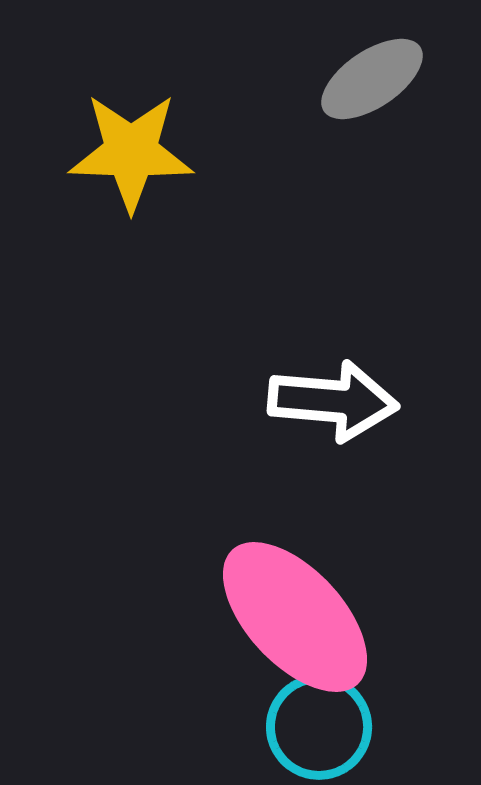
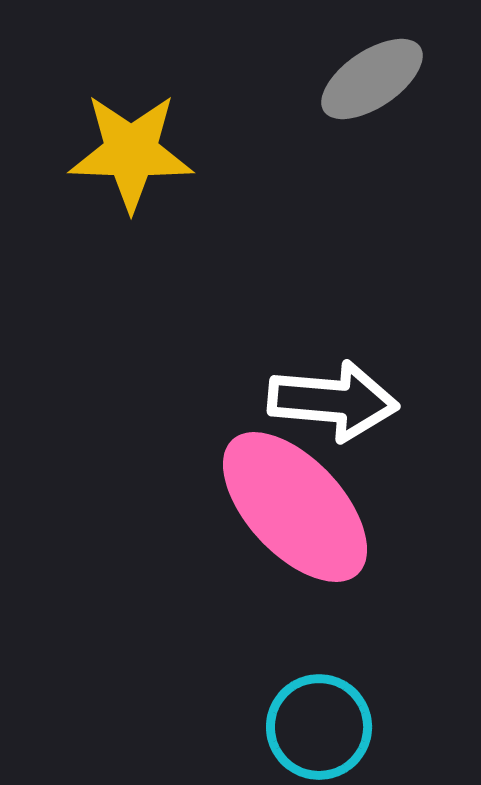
pink ellipse: moved 110 px up
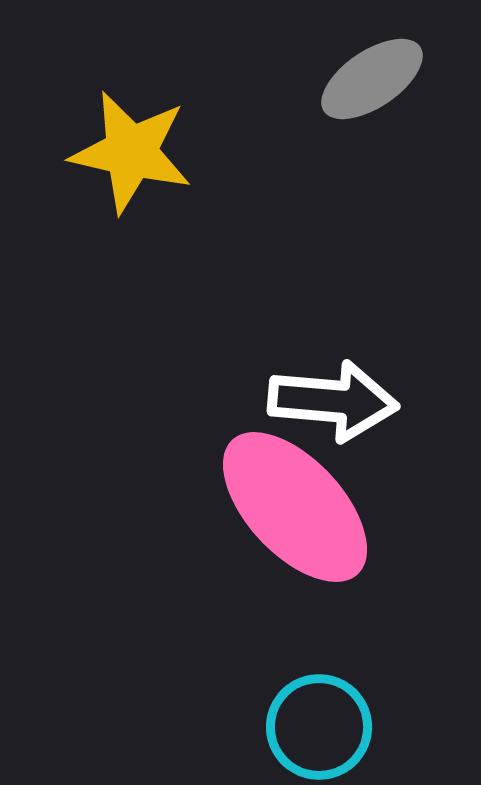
yellow star: rotated 11 degrees clockwise
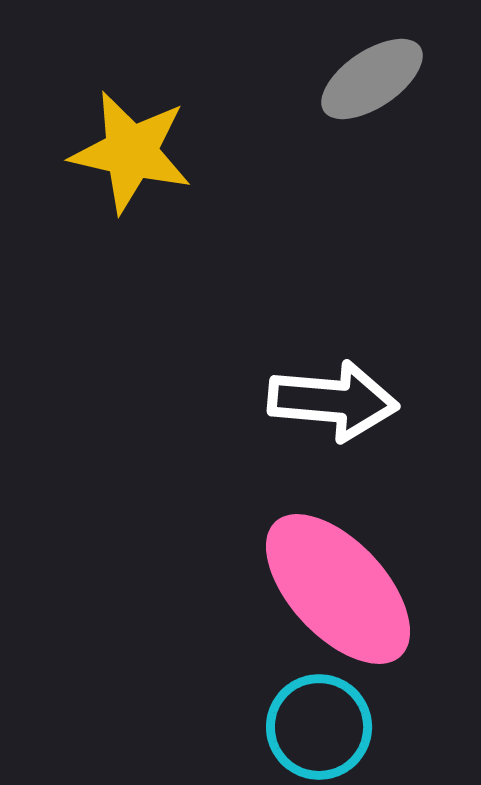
pink ellipse: moved 43 px right, 82 px down
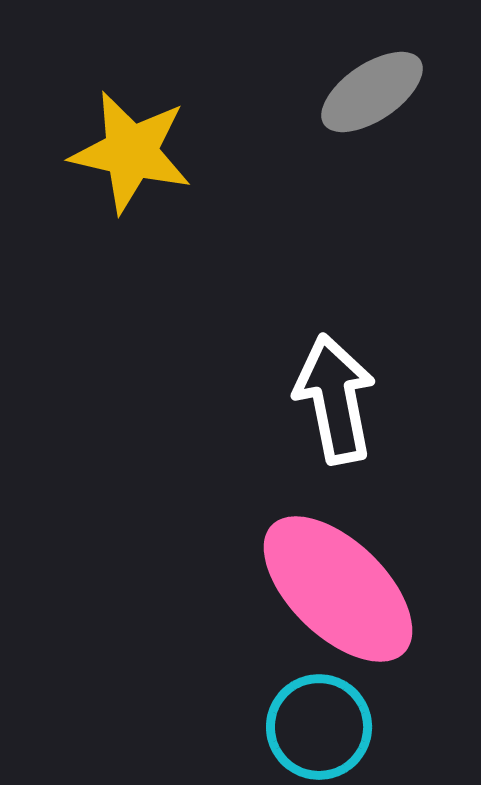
gray ellipse: moved 13 px down
white arrow: moved 2 px right, 2 px up; rotated 106 degrees counterclockwise
pink ellipse: rotated 3 degrees counterclockwise
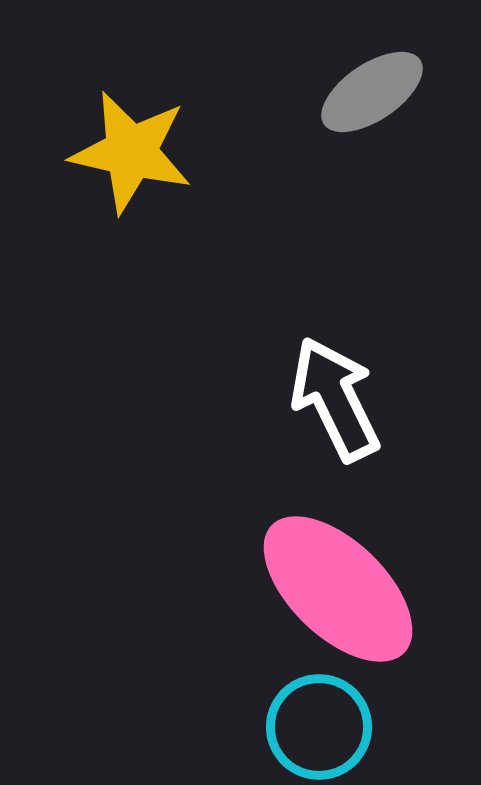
white arrow: rotated 15 degrees counterclockwise
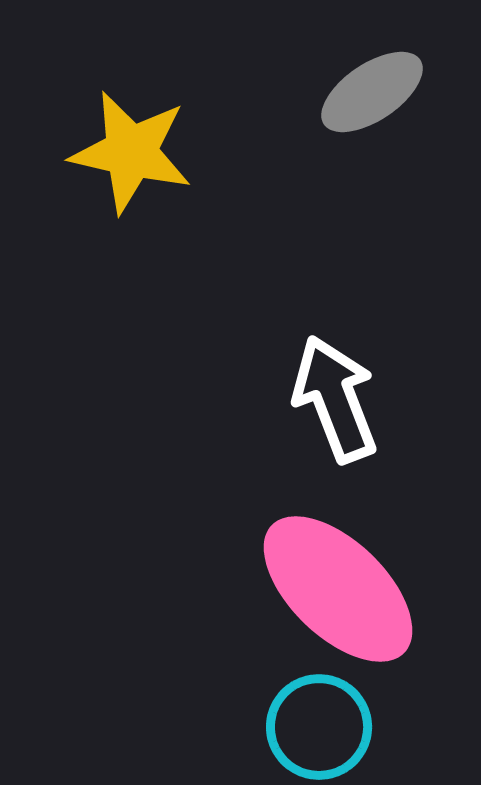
white arrow: rotated 5 degrees clockwise
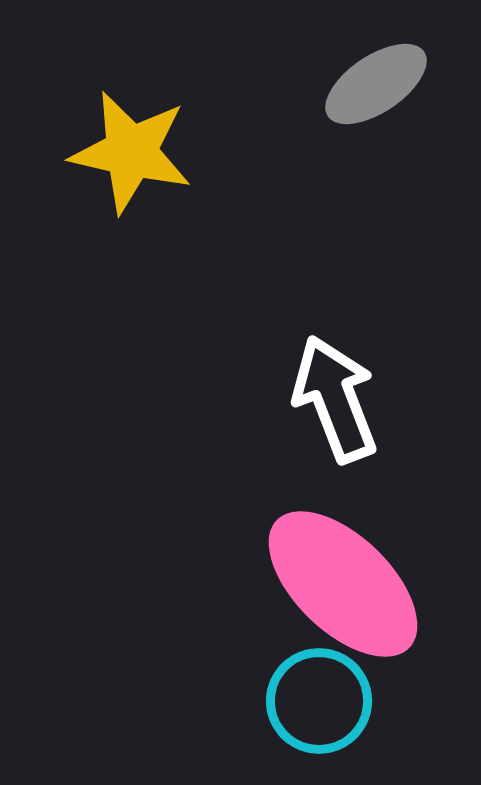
gray ellipse: moved 4 px right, 8 px up
pink ellipse: moved 5 px right, 5 px up
cyan circle: moved 26 px up
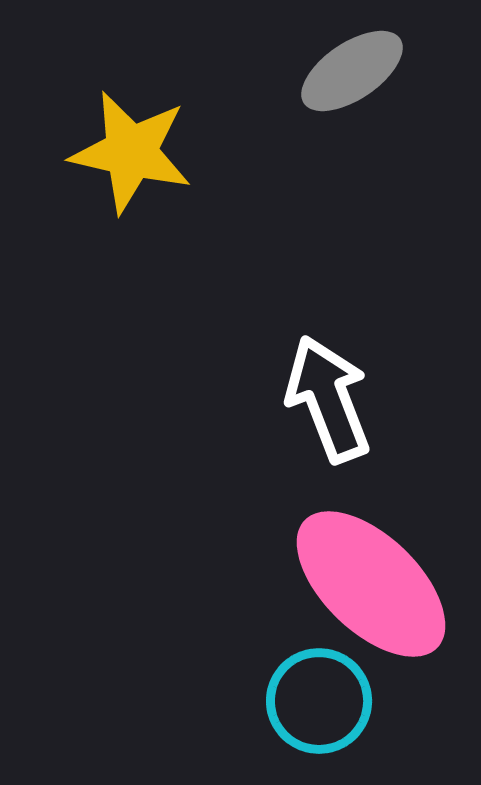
gray ellipse: moved 24 px left, 13 px up
white arrow: moved 7 px left
pink ellipse: moved 28 px right
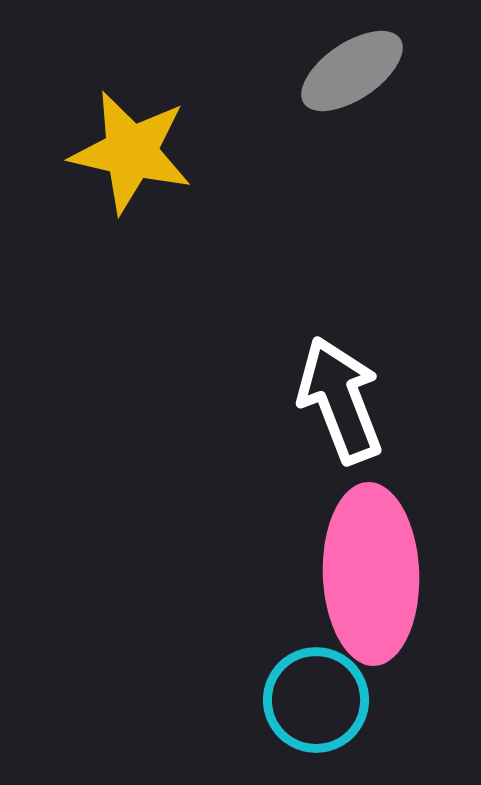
white arrow: moved 12 px right, 1 px down
pink ellipse: moved 10 px up; rotated 44 degrees clockwise
cyan circle: moved 3 px left, 1 px up
